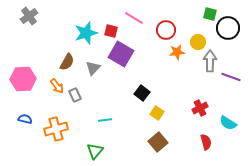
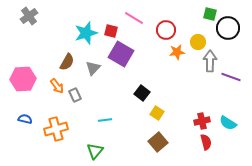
red cross: moved 2 px right, 13 px down; rotated 14 degrees clockwise
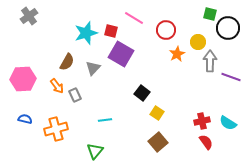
orange star: moved 2 px down; rotated 21 degrees counterclockwise
red semicircle: rotated 21 degrees counterclockwise
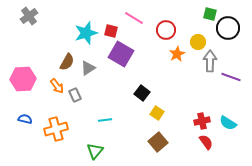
gray triangle: moved 5 px left; rotated 14 degrees clockwise
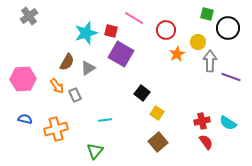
green square: moved 3 px left
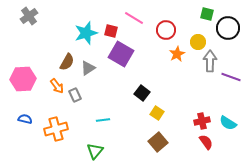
cyan line: moved 2 px left
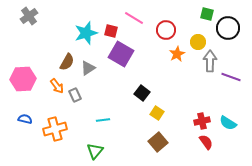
orange cross: moved 1 px left
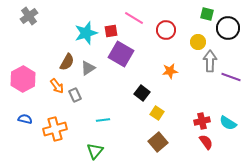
red square: rotated 24 degrees counterclockwise
orange star: moved 7 px left, 17 px down; rotated 21 degrees clockwise
pink hexagon: rotated 25 degrees counterclockwise
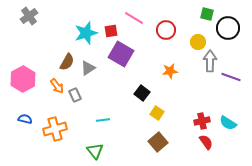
green triangle: rotated 18 degrees counterclockwise
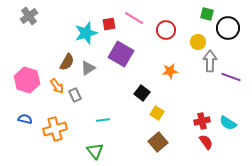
red square: moved 2 px left, 7 px up
pink hexagon: moved 4 px right, 1 px down; rotated 15 degrees counterclockwise
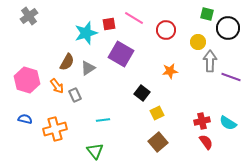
yellow square: rotated 32 degrees clockwise
